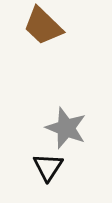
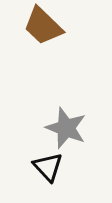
black triangle: rotated 16 degrees counterclockwise
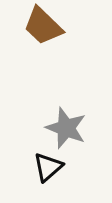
black triangle: rotated 32 degrees clockwise
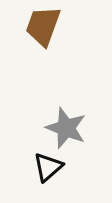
brown trapezoid: rotated 66 degrees clockwise
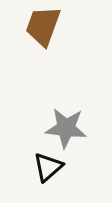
gray star: rotated 15 degrees counterclockwise
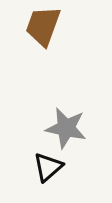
gray star: rotated 6 degrees clockwise
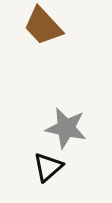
brown trapezoid: rotated 63 degrees counterclockwise
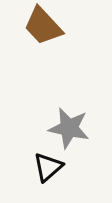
gray star: moved 3 px right
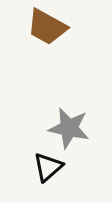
brown trapezoid: moved 4 px right, 1 px down; rotated 18 degrees counterclockwise
